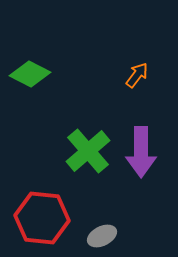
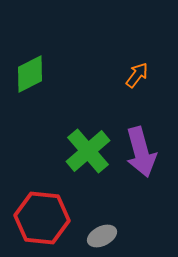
green diamond: rotated 54 degrees counterclockwise
purple arrow: rotated 15 degrees counterclockwise
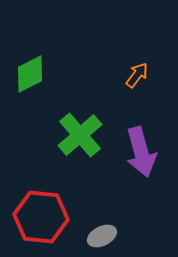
green cross: moved 8 px left, 16 px up
red hexagon: moved 1 px left, 1 px up
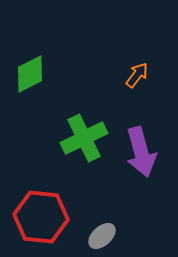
green cross: moved 4 px right, 3 px down; rotated 15 degrees clockwise
gray ellipse: rotated 16 degrees counterclockwise
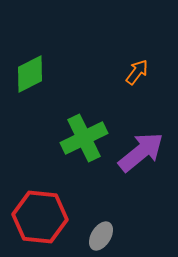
orange arrow: moved 3 px up
purple arrow: rotated 114 degrees counterclockwise
red hexagon: moved 1 px left
gray ellipse: moved 1 px left; rotated 16 degrees counterclockwise
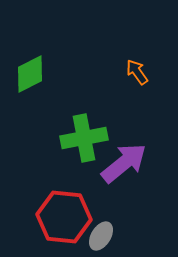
orange arrow: rotated 72 degrees counterclockwise
green cross: rotated 15 degrees clockwise
purple arrow: moved 17 px left, 11 px down
red hexagon: moved 24 px right
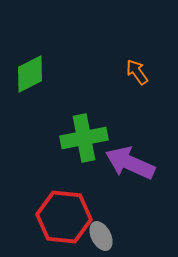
purple arrow: moved 6 px right; rotated 117 degrees counterclockwise
gray ellipse: rotated 60 degrees counterclockwise
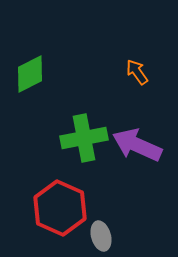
purple arrow: moved 7 px right, 18 px up
red hexagon: moved 4 px left, 9 px up; rotated 18 degrees clockwise
gray ellipse: rotated 12 degrees clockwise
